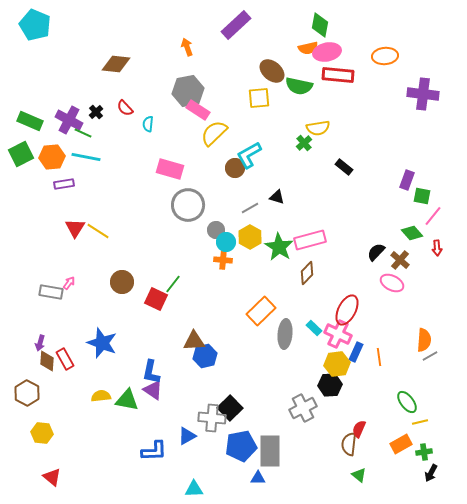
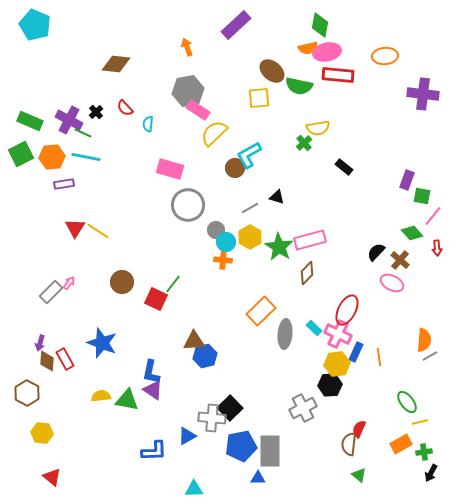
gray rectangle at (51, 292): rotated 55 degrees counterclockwise
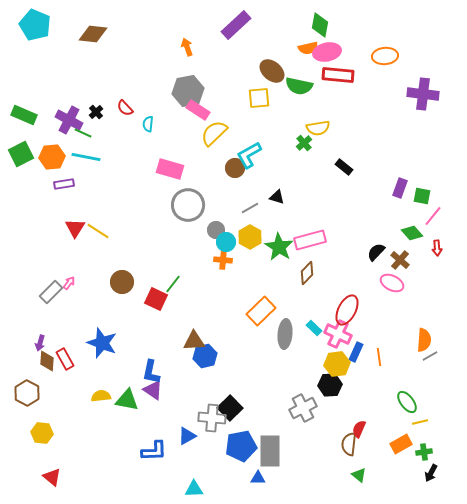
brown diamond at (116, 64): moved 23 px left, 30 px up
green rectangle at (30, 121): moved 6 px left, 6 px up
purple rectangle at (407, 180): moved 7 px left, 8 px down
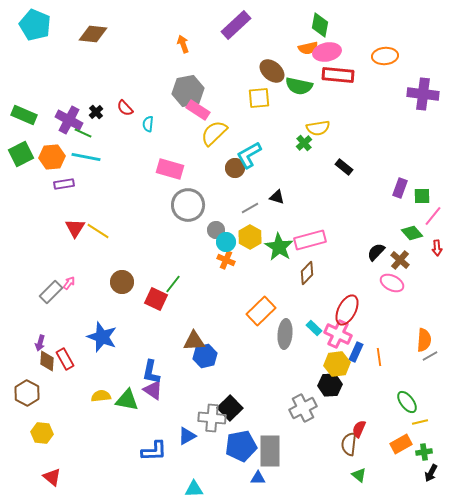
orange arrow at (187, 47): moved 4 px left, 3 px up
green square at (422, 196): rotated 12 degrees counterclockwise
orange cross at (223, 260): moved 3 px right; rotated 18 degrees clockwise
blue star at (102, 343): moved 6 px up
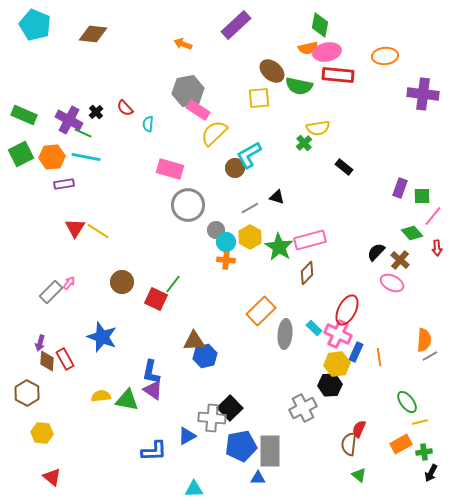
orange arrow at (183, 44): rotated 48 degrees counterclockwise
orange cross at (226, 260): rotated 18 degrees counterclockwise
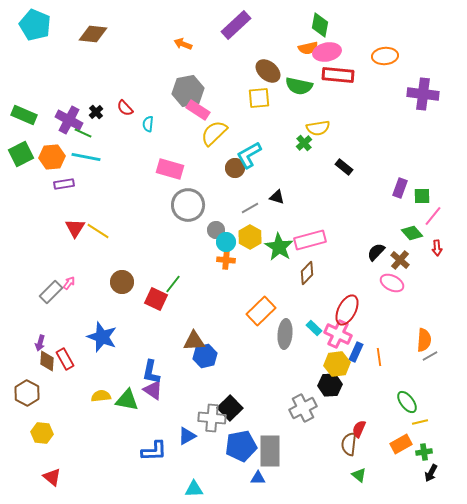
brown ellipse at (272, 71): moved 4 px left
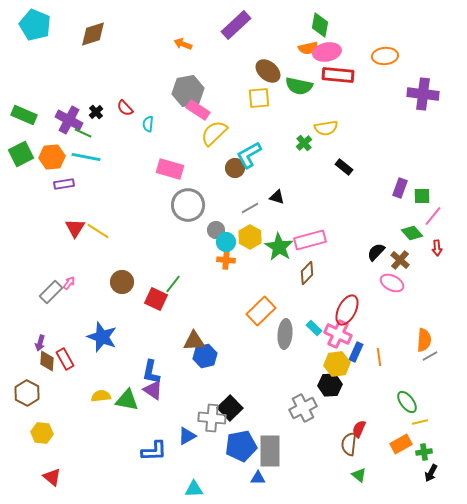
brown diamond at (93, 34): rotated 24 degrees counterclockwise
yellow semicircle at (318, 128): moved 8 px right
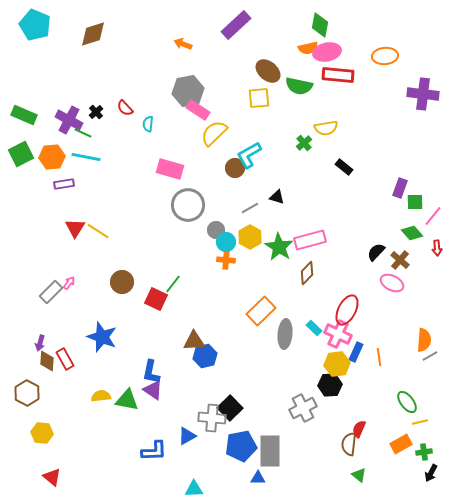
green square at (422, 196): moved 7 px left, 6 px down
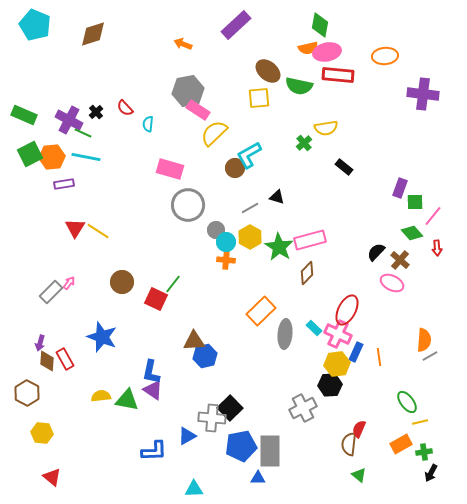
green square at (21, 154): moved 9 px right
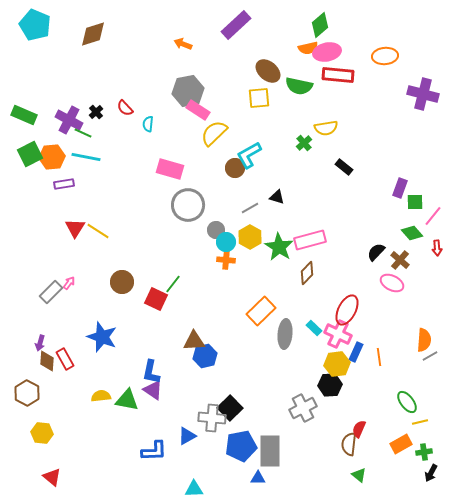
green diamond at (320, 25): rotated 40 degrees clockwise
purple cross at (423, 94): rotated 8 degrees clockwise
